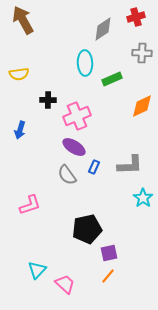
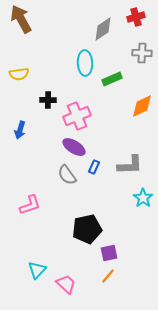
brown arrow: moved 2 px left, 1 px up
pink trapezoid: moved 1 px right
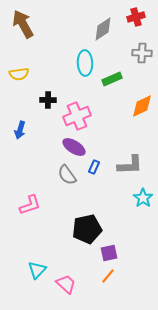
brown arrow: moved 2 px right, 5 px down
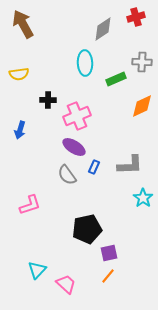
gray cross: moved 9 px down
green rectangle: moved 4 px right
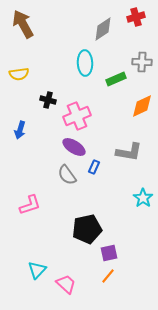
black cross: rotated 14 degrees clockwise
gray L-shape: moved 1 px left, 13 px up; rotated 12 degrees clockwise
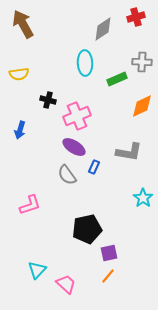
green rectangle: moved 1 px right
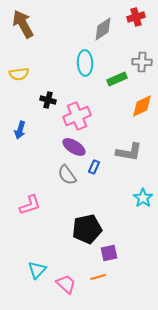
orange line: moved 10 px left, 1 px down; rotated 35 degrees clockwise
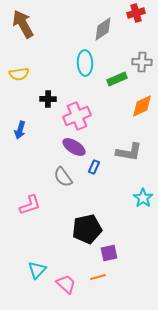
red cross: moved 4 px up
black cross: moved 1 px up; rotated 14 degrees counterclockwise
gray semicircle: moved 4 px left, 2 px down
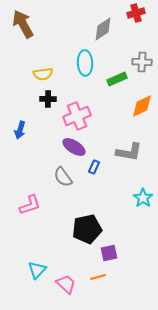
yellow semicircle: moved 24 px right
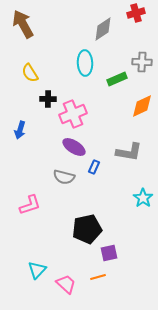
yellow semicircle: moved 13 px left, 1 px up; rotated 66 degrees clockwise
pink cross: moved 4 px left, 2 px up
gray semicircle: moved 1 px right; rotated 40 degrees counterclockwise
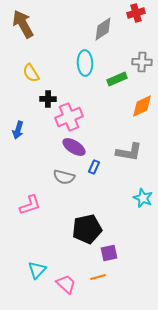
yellow semicircle: moved 1 px right
pink cross: moved 4 px left, 3 px down
blue arrow: moved 2 px left
cyan star: rotated 12 degrees counterclockwise
